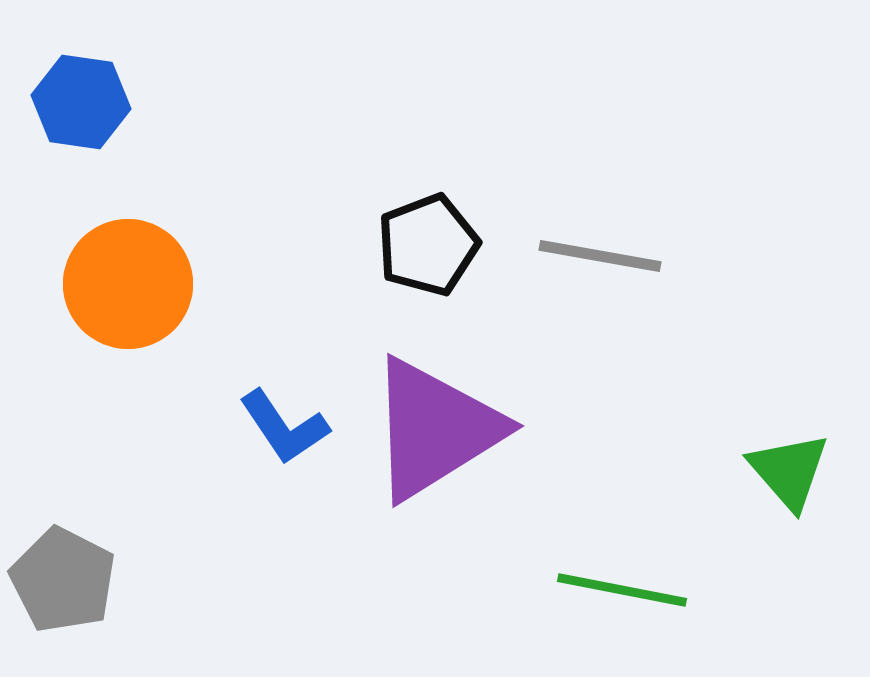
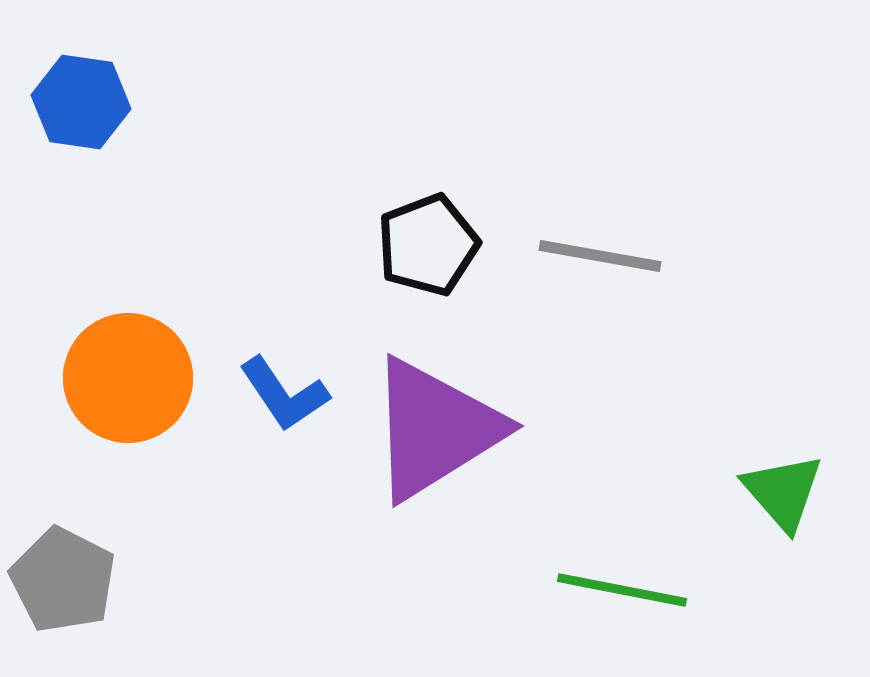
orange circle: moved 94 px down
blue L-shape: moved 33 px up
green triangle: moved 6 px left, 21 px down
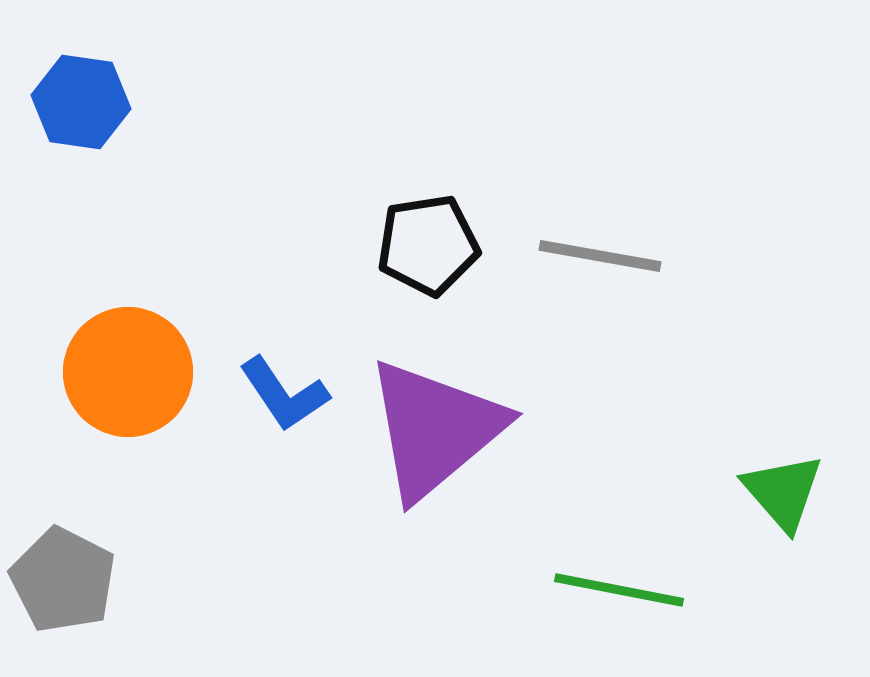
black pentagon: rotated 12 degrees clockwise
orange circle: moved 6 px up
purple triangle: rotated 8 degrees counterclockwise
green line: moved 3 px left
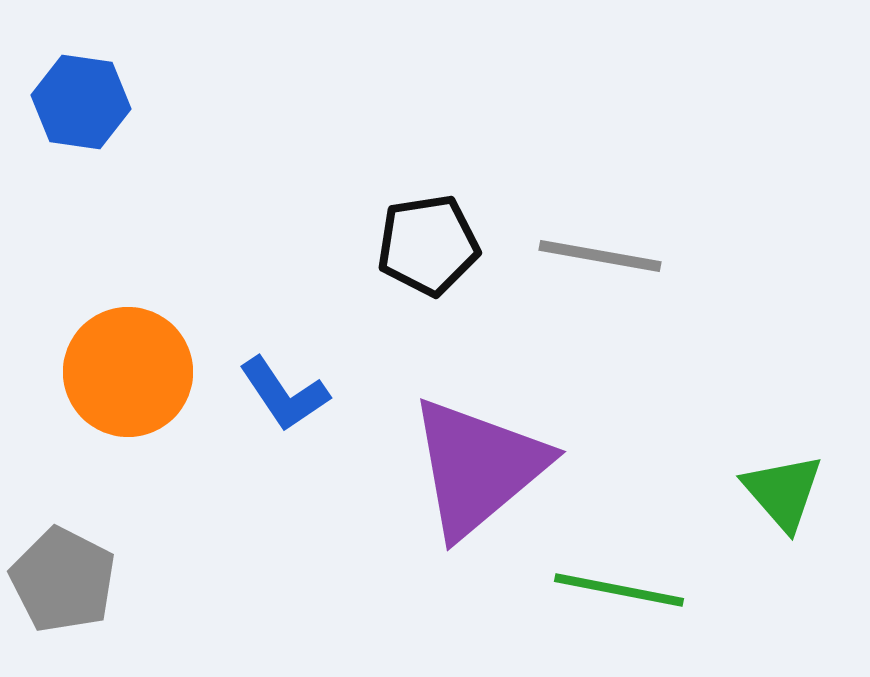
purple triangle: moved 43 px right, 38 px down
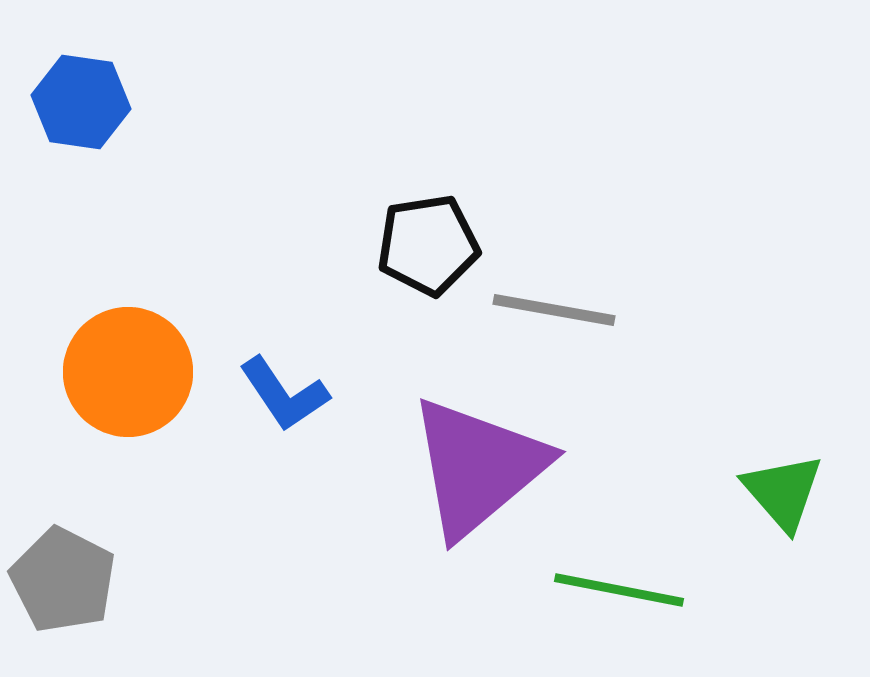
gray line: moved 46 px left, 54 px down
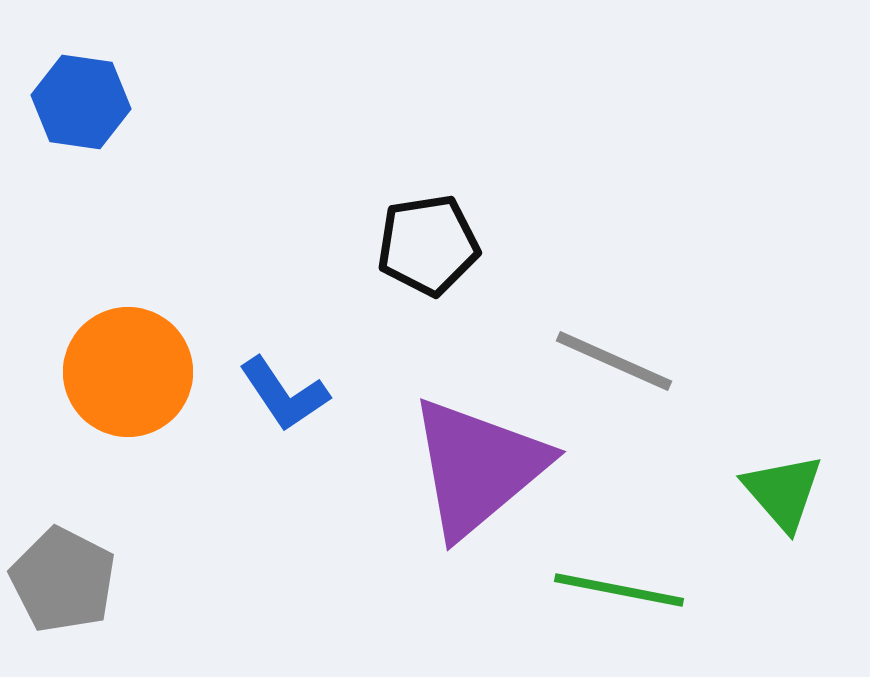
gray line: moved 60 px right, 51 px down; rotated 14 degrees clockwise
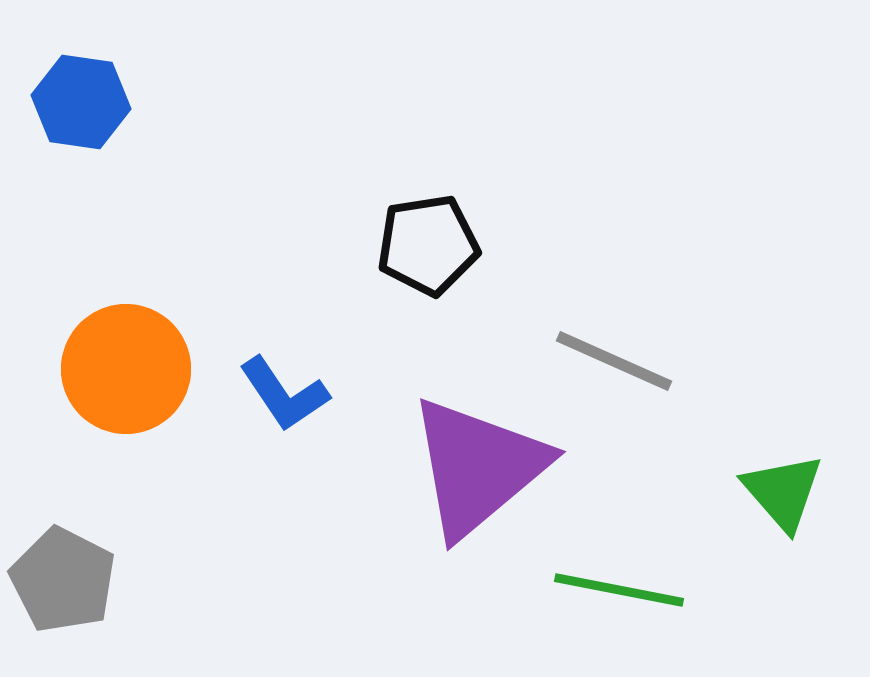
orange circle: moved 2 px left, 3 px up
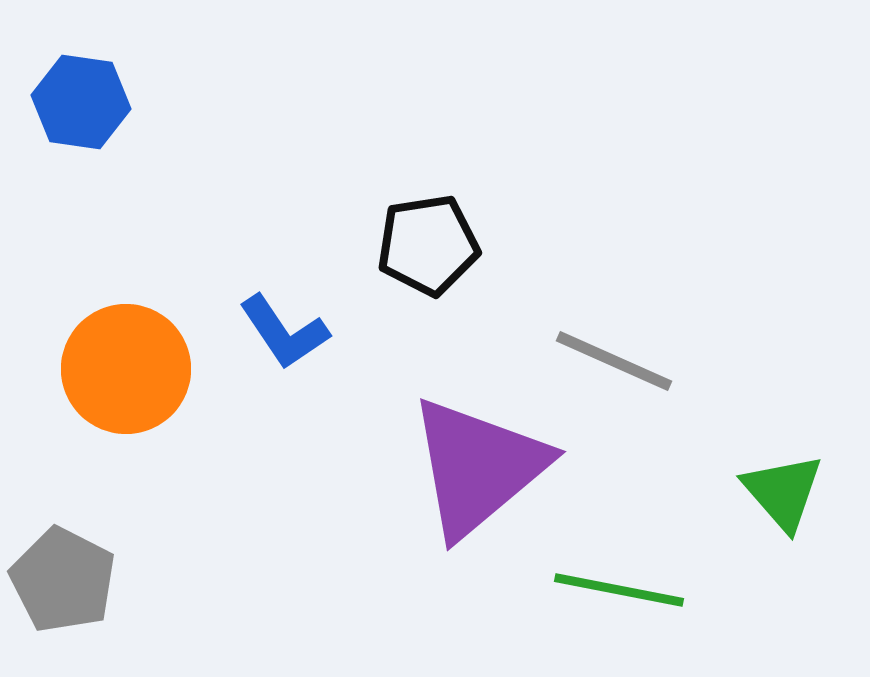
blue L-shape: moved 62 px up
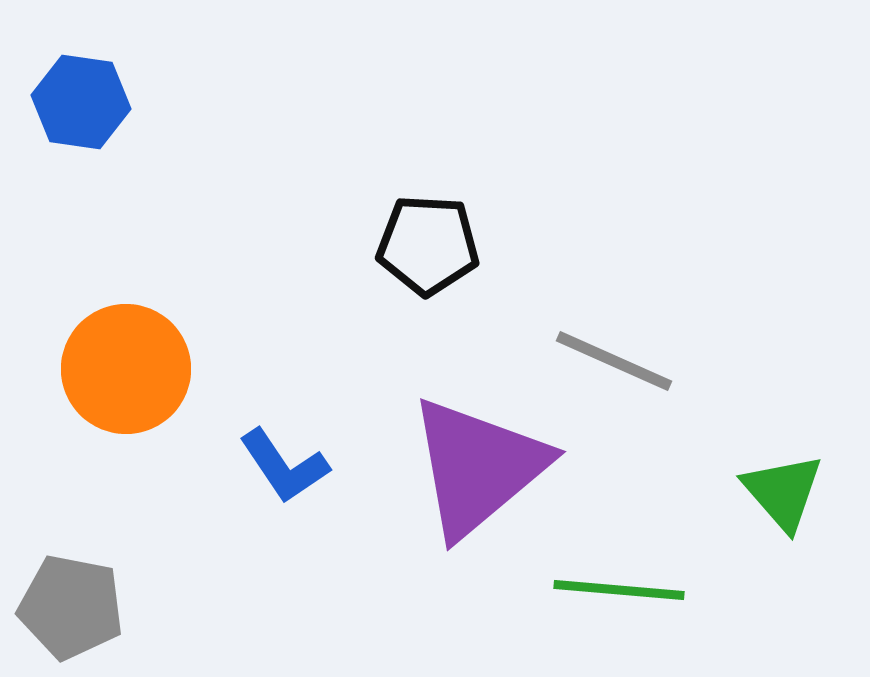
black pentagon: rotated 12 degrees clockwise
blue L-shape: moved 134 px down
gray pentagon: moved 8 px right, 27 px down; rotated 16 degrees counterclockwise
green line: rotated 6 degrees counterclockwise
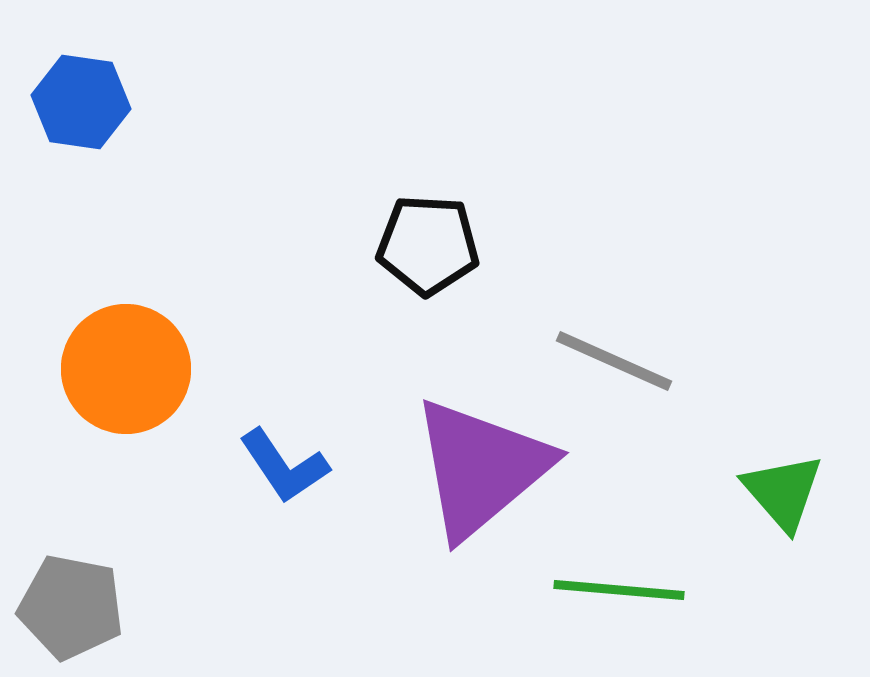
purple triangle: moved 3 px right, 1 px down
